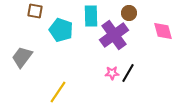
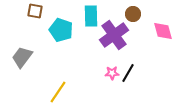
brown circle: moved 4 px right, 1 px down
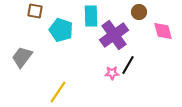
brown circle: moved 6 px right, 2 px up
black line: moved 8 px up
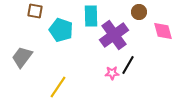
yellow line: moved 5 px up
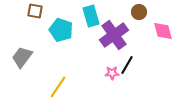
cyan rectangle: rotated 15 degrees counterclockwise
black line: moved 1 px left
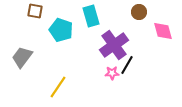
purple cross: moved 10 px down
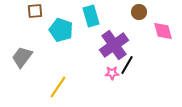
brown square: rotated 14 degrees counterclockwise
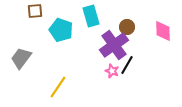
brown circle: moved 12 px left, 15 px down
pink diamond: rotated 15 degrees clockwise
gray trapezoid: moved 1 px left, 1 px down
pink star: moved 2 px up; rotated 24 degrees clockwise
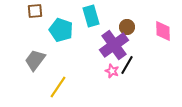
gray trapezoid: moved 14 px right, 2 px down
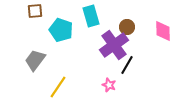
pink star: moved 3 px left, 14 px down
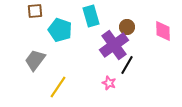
cyan pentagon: moved 1 px left
pink star: moved 2 px up
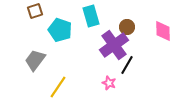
brown square: rotated 14 degrees counterclockwise
